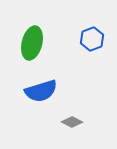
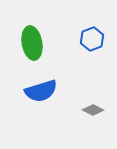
green ellipse: rotated 24 degrees counterclockwise
gray diamond: moved 21 px right, 12 px up
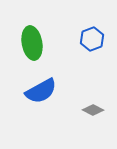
blue semicircle: rotated 12 degrees counterclockwise
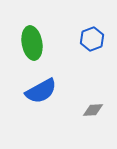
gray diamond: rotated 30 degrees counterclockwise
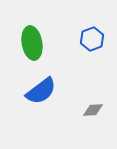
blue semicircle: rotated 8 degrees counterclockwise
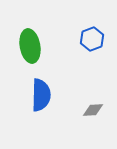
green ellipse: moved 2 px left, 3 px down
blue semicircle: moved 4 px down; rotated 52 degrees counterclockwise
